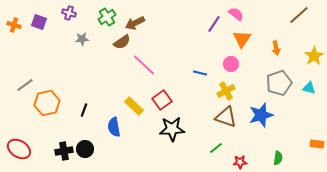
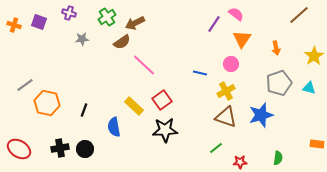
orange hexagon: rotated 25 degrees clockwise
black star: moved 7 px left, 1 px down
black cross: moved 4 px left, 3 px up
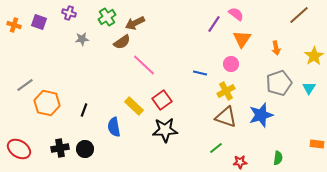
cyan triangle: rotated 48 degrees clockwise
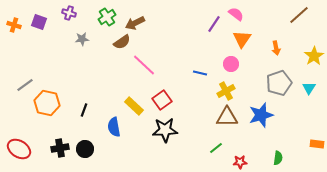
brown triangle: moved 1 px right; rotated 20 degrees counterclockwise
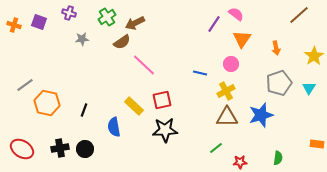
red square: rotated 24 degrees clockwise
red ellipse: moved 3 px right
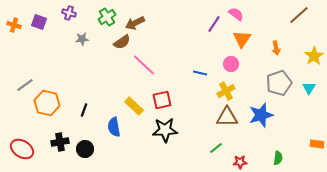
black cross: moved 6 px up
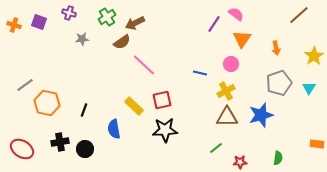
blue semicircle: moved 2 px down
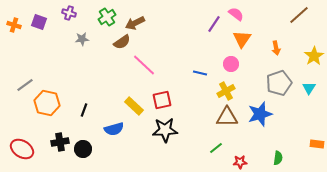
blue star: moved 1 px left, 1 px up
blue semicircle: rotated 96 degrees counterclockwise
black circle: moved 2 px left
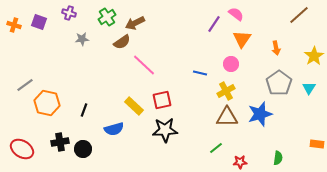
gray pentagon: rotated 15 degrees counterclockwise
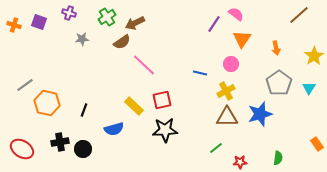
orange rectangle: rotated 48 degrees clockwise
